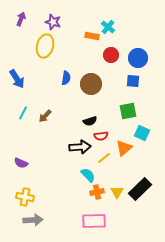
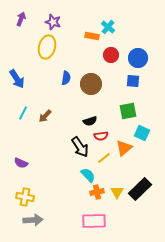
yellow ellipse: moved 2 px right, 1 px down
black arrow: rotated 60 degrees clockwise
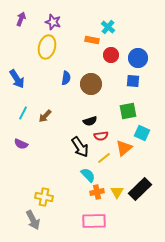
orange rectangle: moved 4 px down
purple semicircle: moved 19 px up
yellow cross: moved 19 px right
gray arrow: rotated 66 degrees clockwise
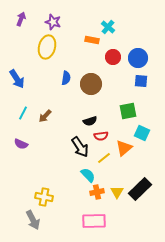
red circle: moved 2 px right, 2 px down
blue square: moved 8 px right
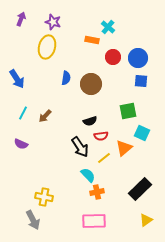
yellow triangle: moved 29 px right, 28 px down; rotated 24 degrees clockwise
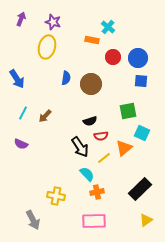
cyan semicircle: moved 1 px left, 1 px up
yellow cross: moved 12 px right, 1 px up
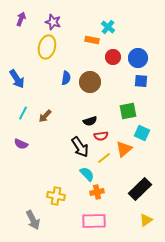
brown circle: moved 1 px left, 2 px up
orange triangle: moved 1 px down
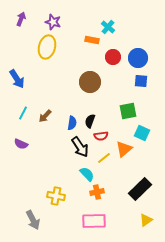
blue semicircle: moved 6 px right, 45 px down
black semicircle: rotated 128 degrees clockwise
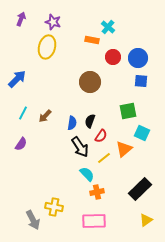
blue arrow: rotated 102 degrees counterclockwise
red semicircle: rotated 48 degrees counterclockwise
purple semicircle: rotated 80 degrees counterclockwise
yellow cross: moved 2 px left, 11 px down
